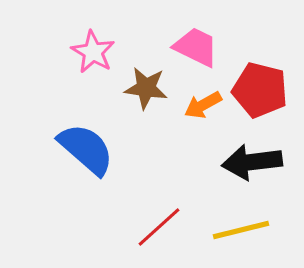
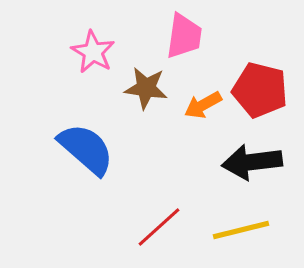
pink trapezoid: moved 12 px left, 11 px up; rotated 72 degrees clockwise
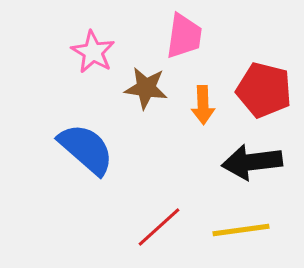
red pentagon: moved 4 px right
orange arrow: rotated 63 degrees counterclockwise
yellow line: rotated 6 degrees clockwise
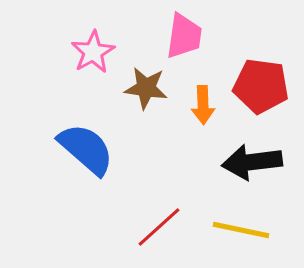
pink star: rotated 12 degrees clockwise
red pentagon: moved 3 px left, 4 px up; rotated 6 degrees counterclockwise
yellow line: rotated 20 degrees clockwise
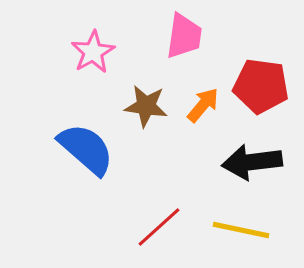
brown star: moved 18 px down
orange arrow: rotated 138 degrees counterclockwise
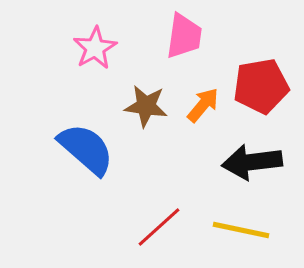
pink star: moved 2 px right, 4 px up
red pentagon: rotated 18 degrees counterclockwise
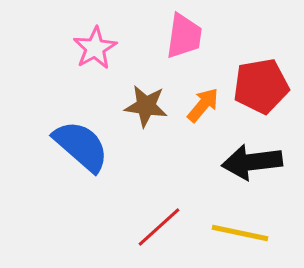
blue semicircle: moved 5 px left, 3 px up
yellow line: moved 1 px left, 3 px down
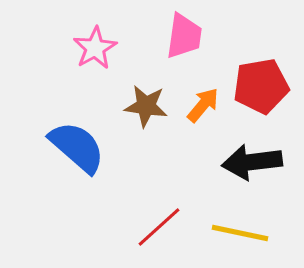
blue semicircle: moved 4 px left, 1 px down
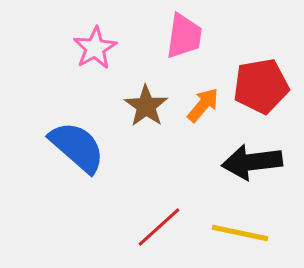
brown star: rotated 27 degrees clockwise
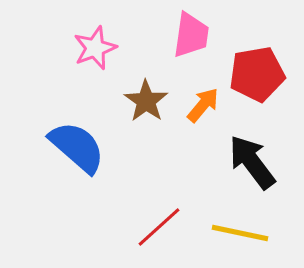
pink trapezoid: moved 7 px right, 1 px up
pink star: rotated 9 degrees clockwise
red pentagon: moved 4 px left, 12 px up
brown star: moved 5 px up
black arrow: rotated 60 degrees clockwise
